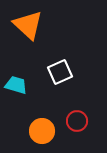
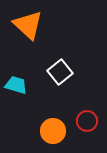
white square: rotated 15 degrees counterclockwise
red circle: moved 10 px right
orange circle: moved 11 px right
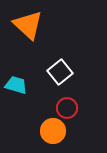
red circle: moved 20 px left, 13 px up
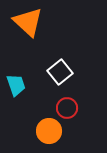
orange triangle: moved 3 px up
cyan trapezoid: rotated 55 degrees clockwise
orange circle: moved 4 px left
